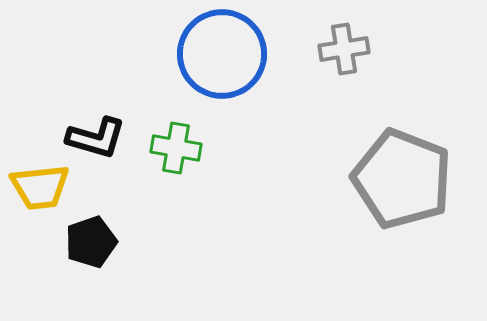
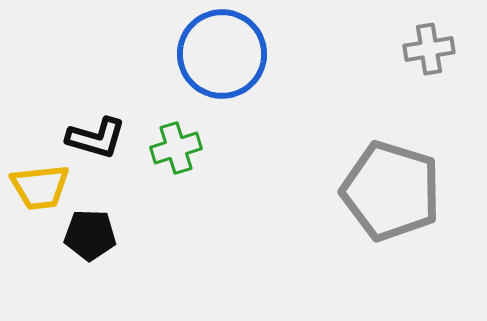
gray cross: moved 85 px right
green cross: rotated 27 degrees counterclockwise
gray pentagon: moved 11 px left, 12 px down; rotated 4 degrees counterclockwise
black pentagon: moved 1 px left, 7 px up; rotated 21 degrees clockwise
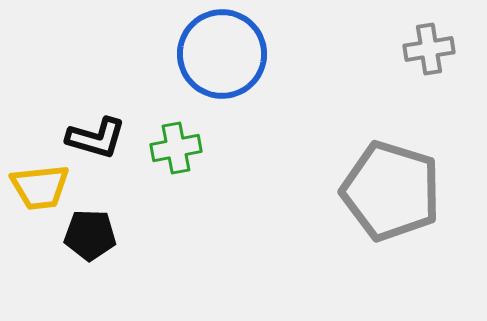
green cross: rotated 6 degrees clockwise
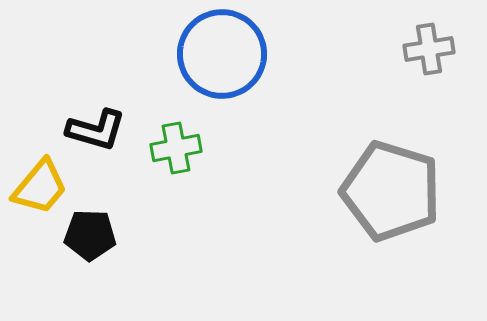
black L-shape: moved 8 px up
yellow trapezoid: rotated 44 degrees counterclockwise
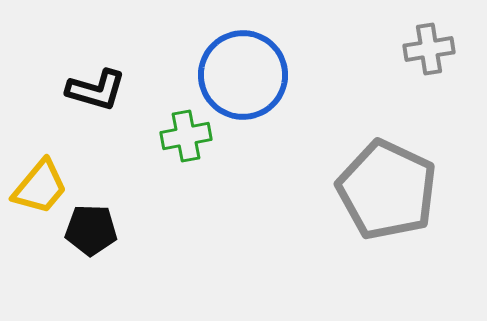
blue circle: moved 21 px right, 21 px down
black L-shape: moved 40 px up
green cross: moved 10 px right, 12 px up
gray pentagon: moved 4 px left, 1 px up; rotated 8 degrees clockwise
black pentagon: moved 1 px right, 5 px up
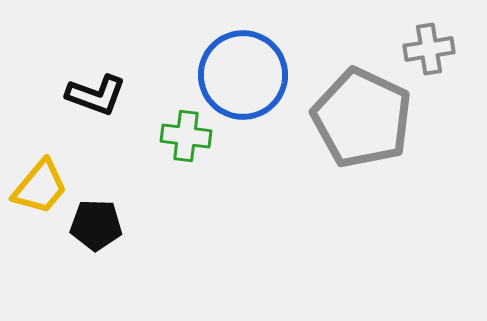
black L-shape: moved 5 px down; rotated 4 degrees clockwise
green cross: rotated 18 degrees clockwise
gray pentagon: moved 25 px left, 72 px up
black pentagon: moved 5 px right, 5 px up
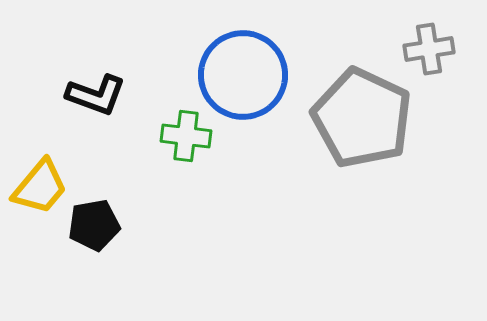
black pentagon: moved 2 px left; rotated 12 degrees counterclockwise
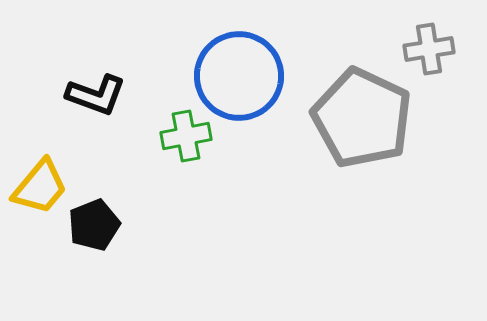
blue circle: moved 4 px left, 1 px down
green cross: rotated 18 degrees counterclockwise
black pentagon: rotated 12 degrees counterclockwise
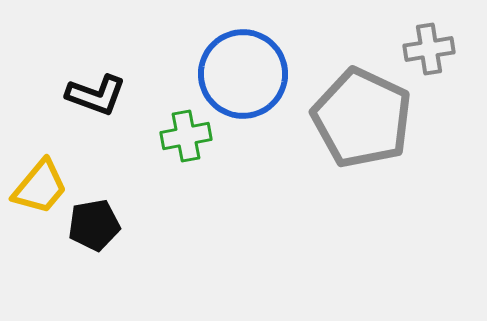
blue circle: moved 4 px right, 2 px up
black pentagon: rotated 12 degrees clockwise
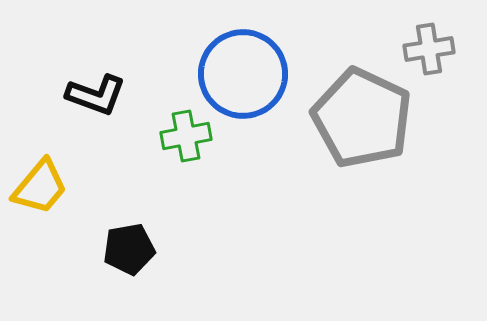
black pentagon: moved 35 px right, 24 px down
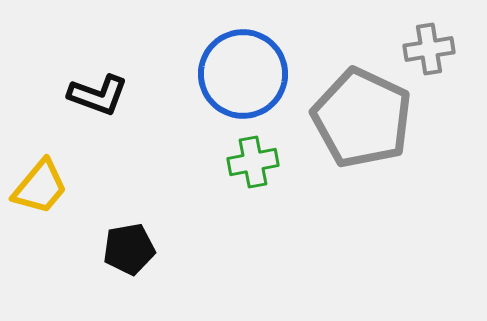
black L-shape: moved 2 px right
green cross: moved 67 px right, 26 px down
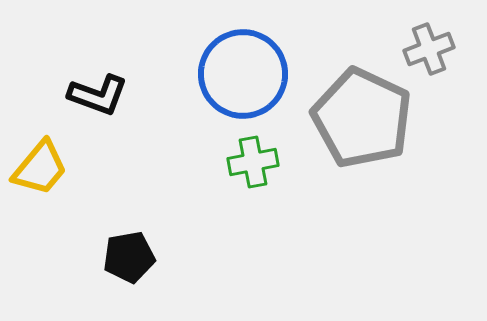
gray cross: rotated 12 degrees counterclockwise
yellow trapezoid: moved 19 px up
black pentagon: moved 8 px down
